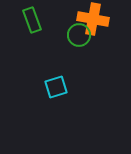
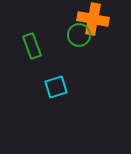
green rectangle: moved 26 px down
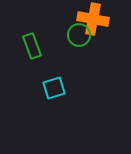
cyan square: moved 2 px left, 1 px down
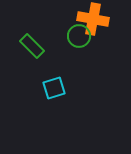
green circle: moved 1 px down
green rectangle: rotated 25 degrees counterclockwise
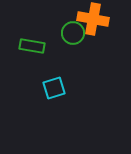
green circle: moved 6 px left, 3 px up
green rectangle: rotated 35 degrees counterclockwise
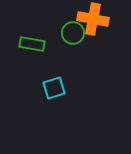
green rectangle: moved 2 px up
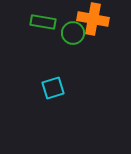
green rectangle: moved 11 px right, 22 px up
cyan square: moved 1 px left
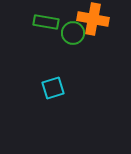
green rectangle: moved 3 px right
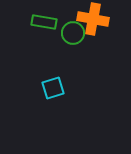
green rectangle: moved 2 px left
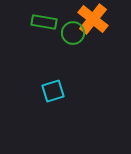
orange cross: rotated 28 degrees clockwise
cyan square: moved 3 px down
